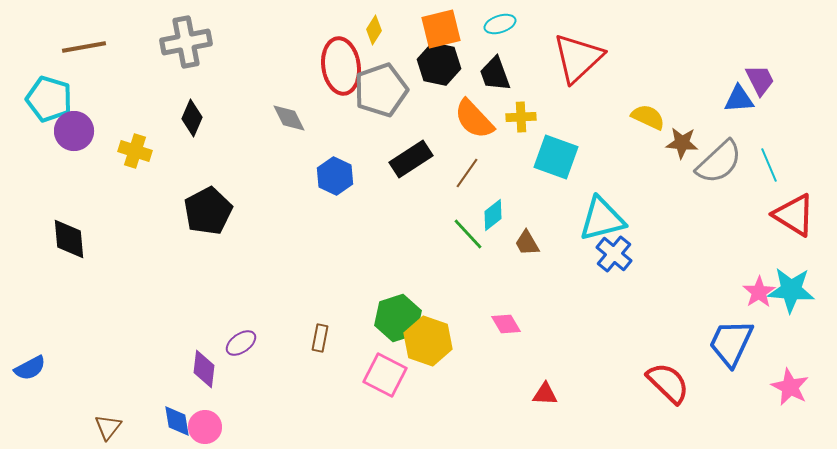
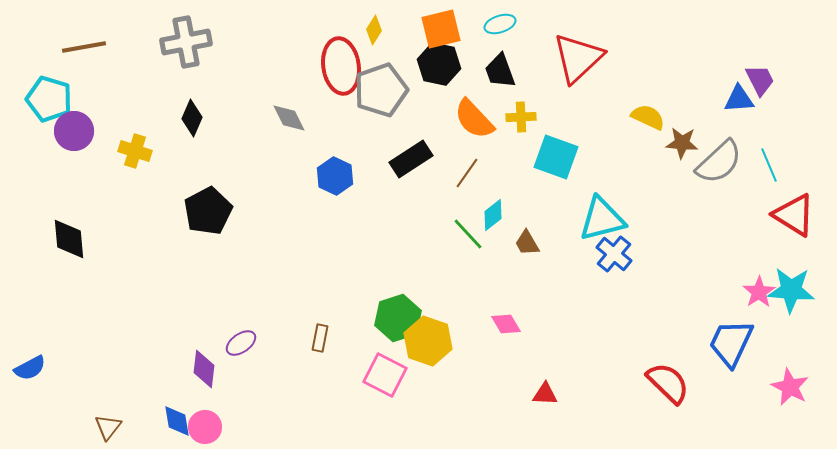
black trapezoid at (495, 74): moved 5 px right, 3 px up
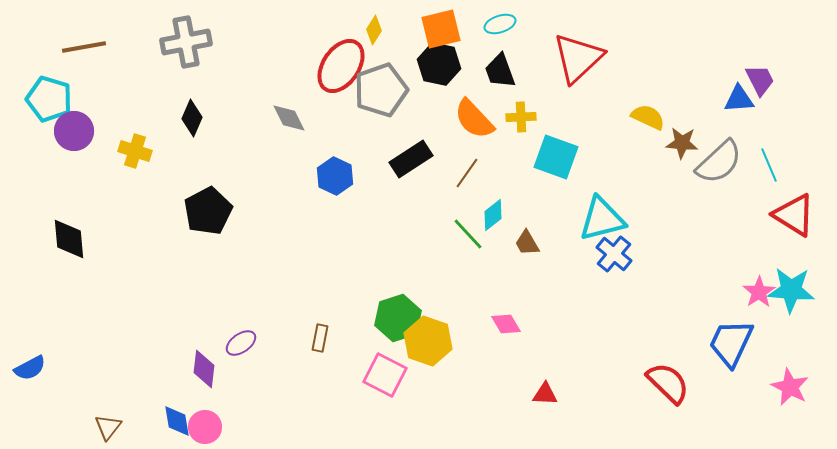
red ellipse at (341, 66): rotated 42 degrees clockwise
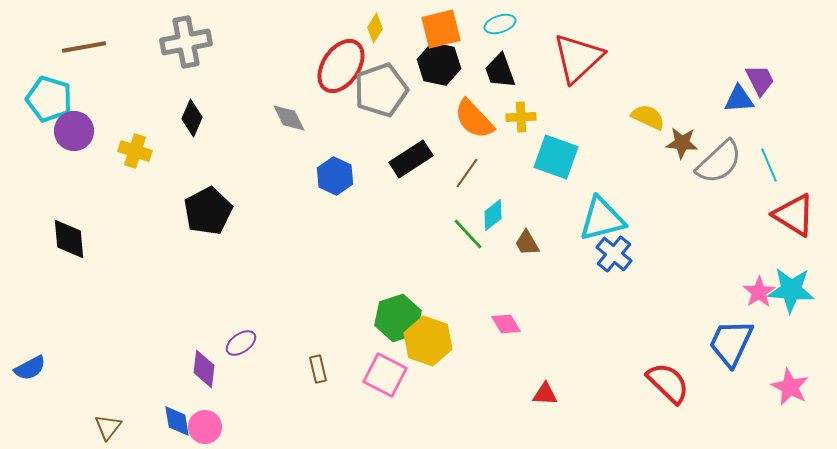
yellow diamond at (374, 30): moved 1 px right, 2 px up
brown rectangle at (320, 338): moved 2 px left, 31 px down; rotated 24 degrees counterclockwise
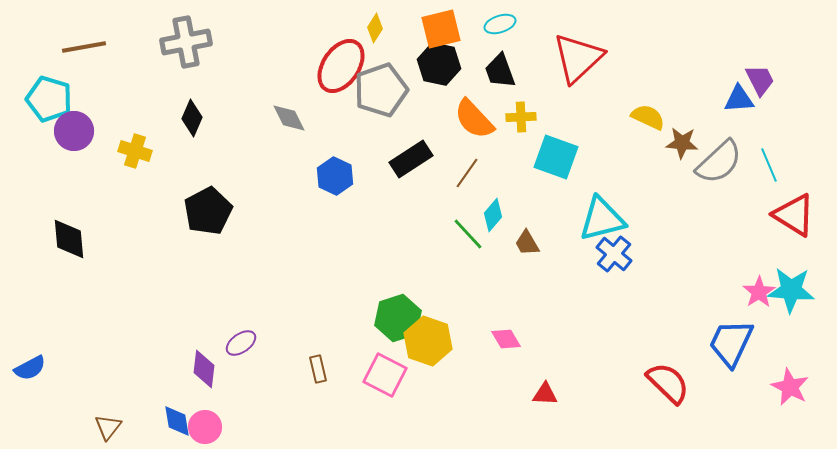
cyan diamond at (493, 215): rotated 12 degrees counterclockwise
pink diamond at (506, 324): moved 15 px down
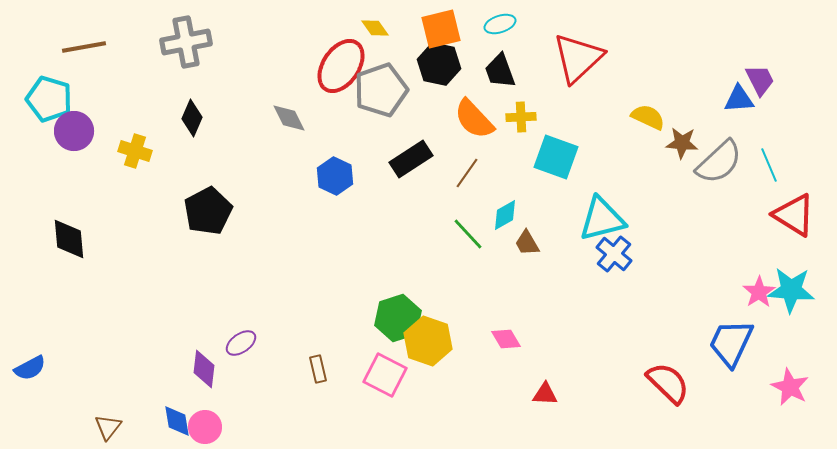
yellow diamond at (375, 28): rotated 68 degrees counterclockwise
cyan diamond at (493, 215): moved 12 px right; rotated 20 degrees clockwise
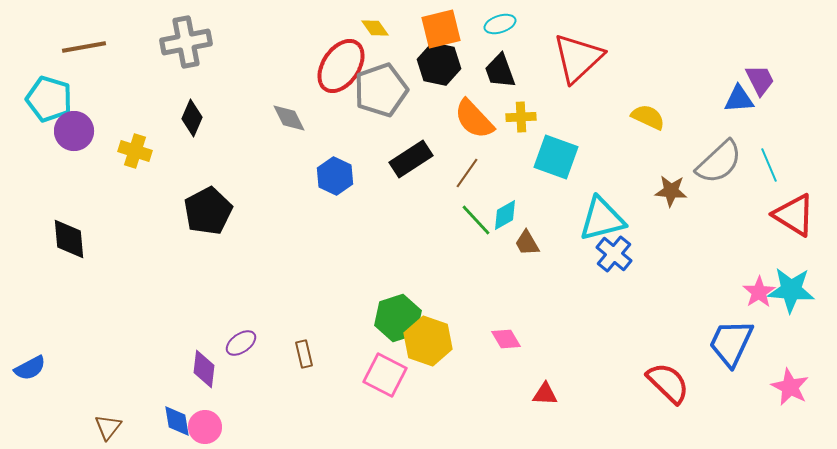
brown star at (682, 143): moved 11 px left, 48 px down
green line at (468, 234): moved 8 px right, 14 px up
brown rectangle at (318, 369): moved 14 px left, 15 px up
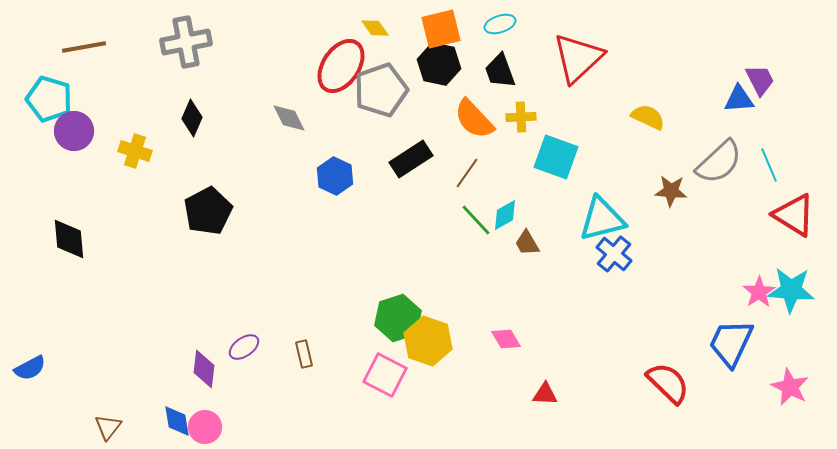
purple ellipse at (241, 343): moved 3 px right, 4 px down
